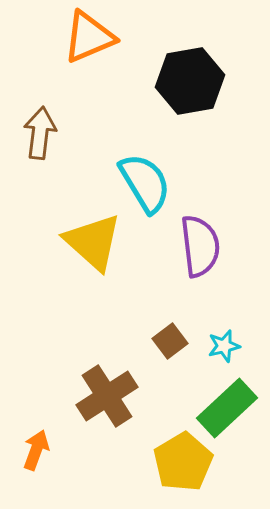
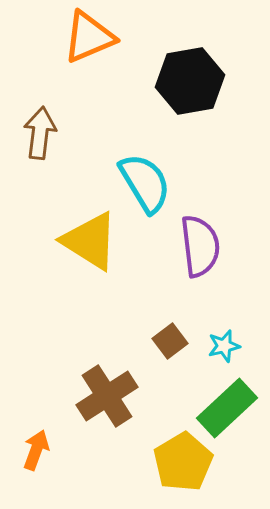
yellow triangle: moved 3 px left, 1 px up; rotated 10 degrees counterclockwise
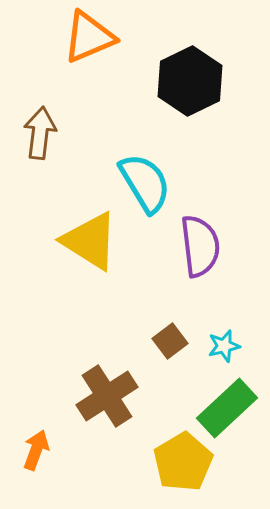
black hexagon: rotated 16 degrees counterclockwise
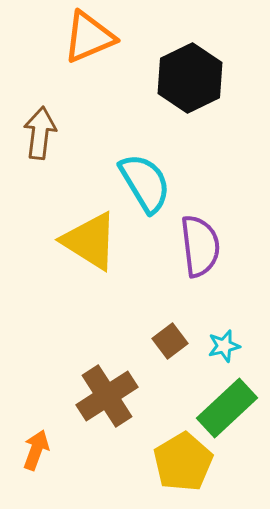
black hexagon: moved 3 px up
